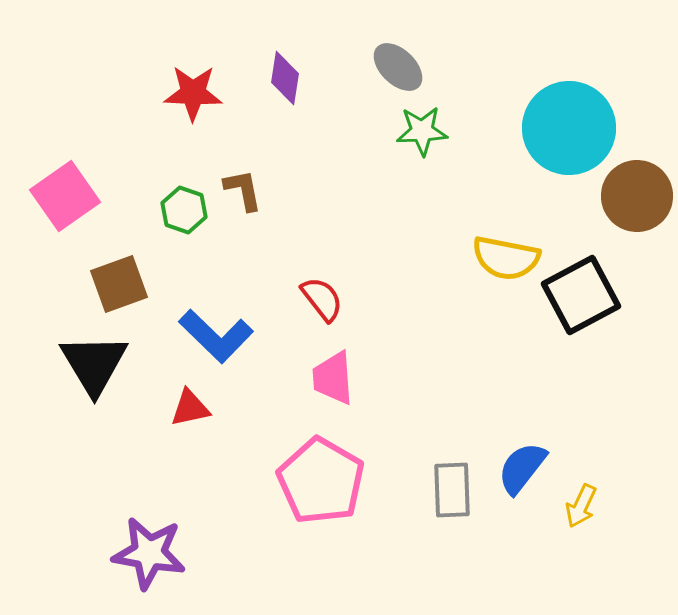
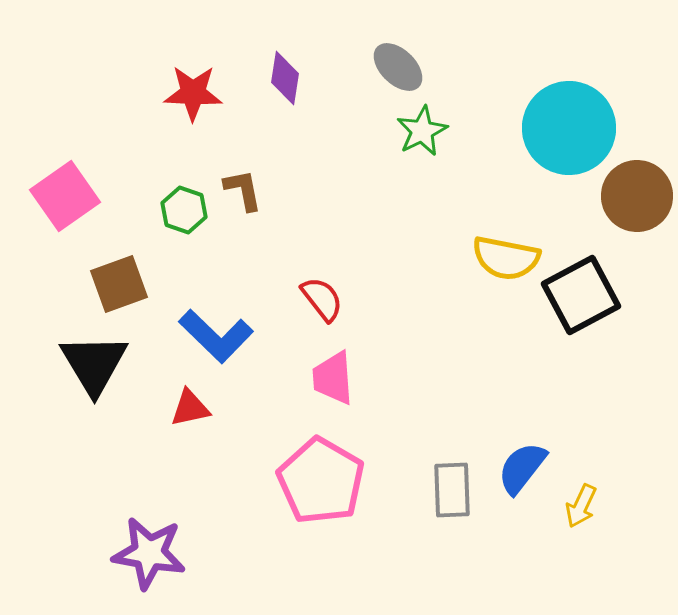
green star: rotated 24 degrees counterclockwise
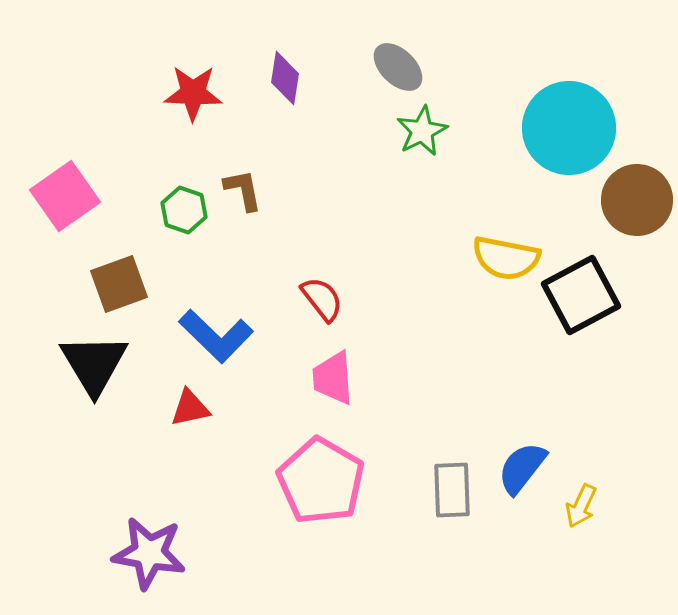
brown circle: moved 4 px down
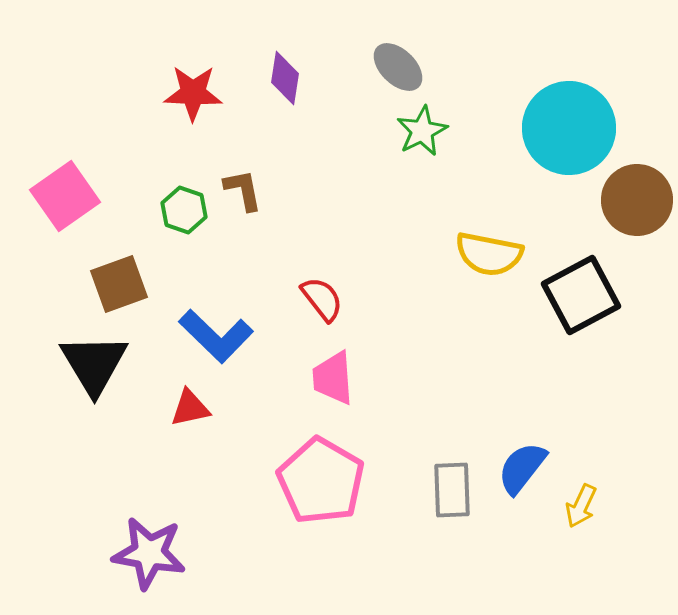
yellow semicircle: moved 17 px left, 4 px up
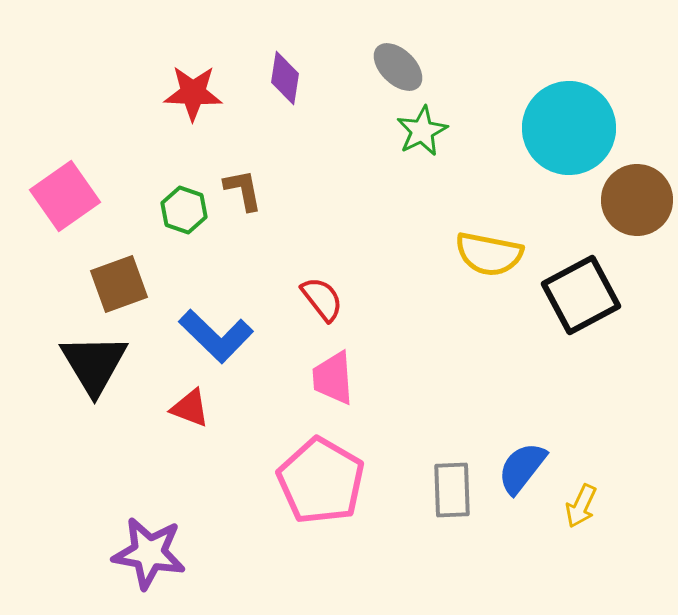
red triangle: rotated 33 degrees clockwise
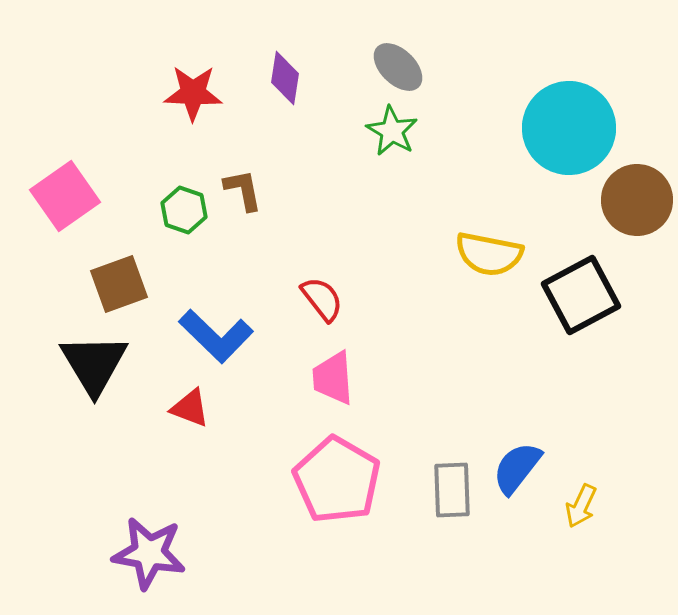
green star: moved 30 px left; rotated 15 degrees counterclockwise
blue semicircle: moved 5 px left
pink pentagon: moved 16 px right, 1 px up
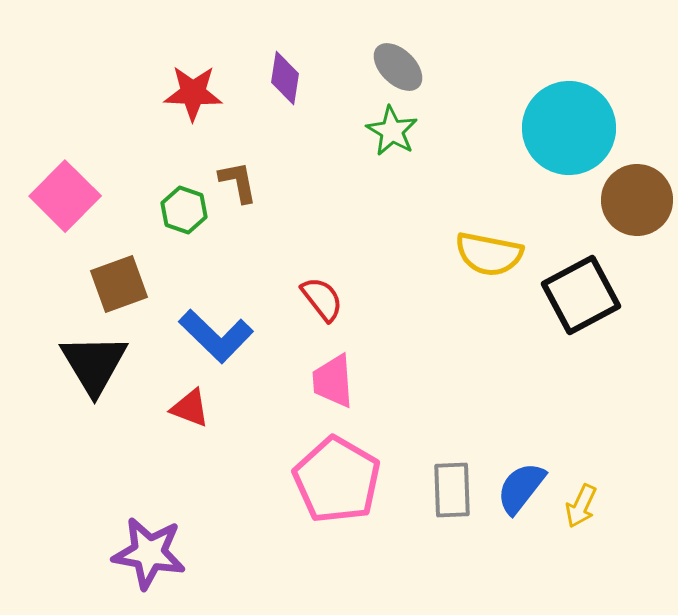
brown L-shape: moved 5 px left, 8 px up
pink square: rotated 10 degrees counterclockwise
pink trapezoid: moved 3 px down
blue semicircle: moved 4 px right, 20 px down
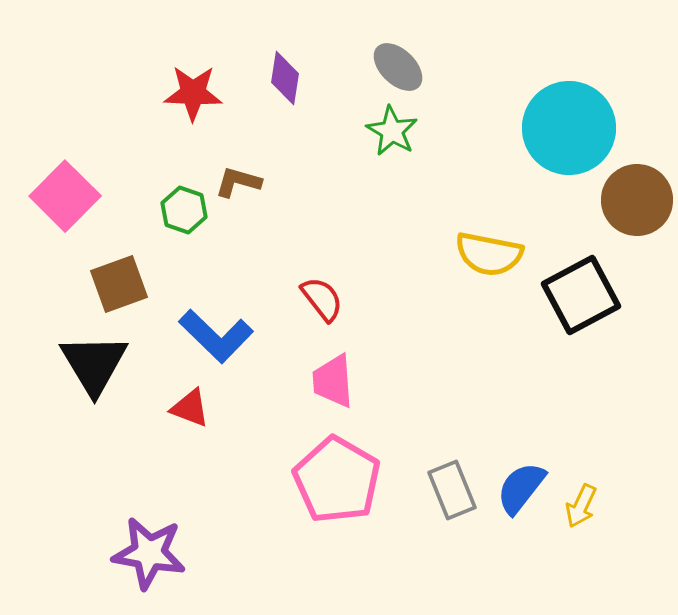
brown L-shape: rotated 63 degrees counterclockwise
gray rectangle: rotated 20 degrees counterclockwise
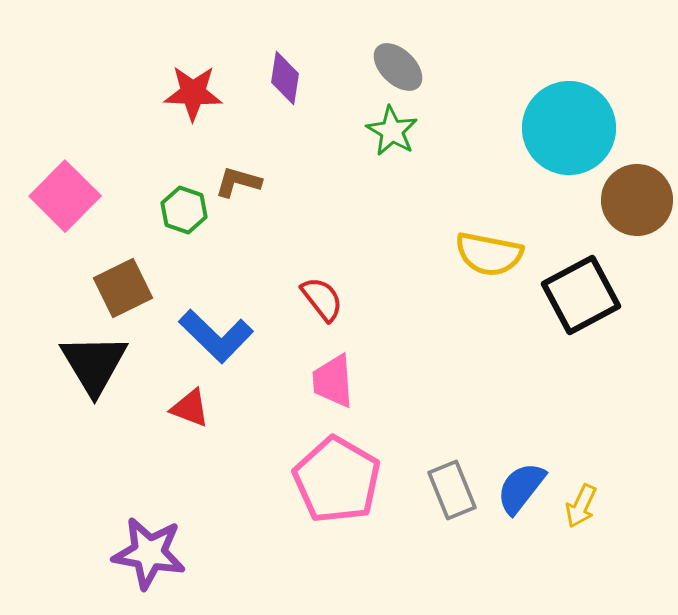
brown square: moved 4 px right, 4 px down; rotated 6 degrees counterclockwise
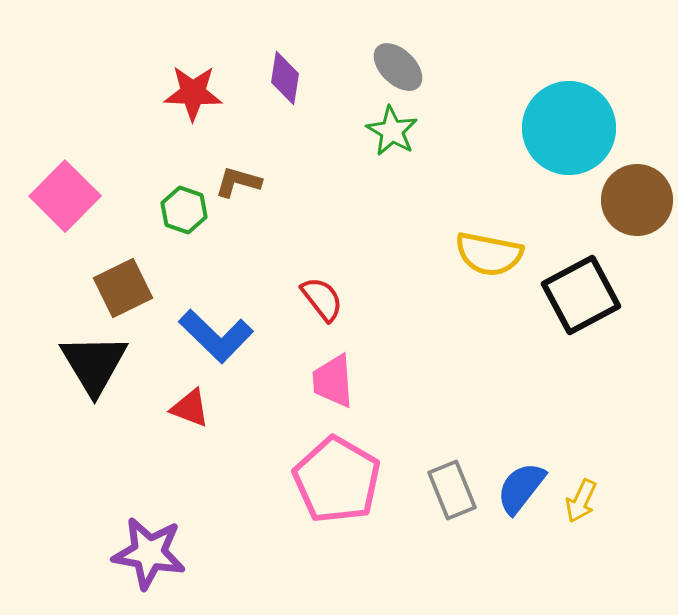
yellow arrow: moved 5 px up
